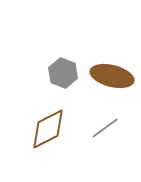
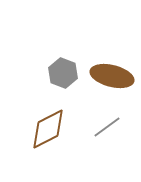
gray line: moved 2 px right, 1 px up
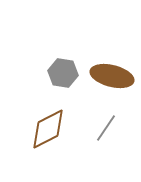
gray hexagon: rotated 12 degrees counterclockwise
gray line: moved 1 px left, 1 px down; rotated 20 degrees counterclockwise
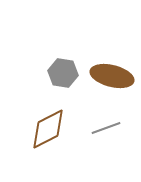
gray line: rotated 36 degrees clockwise
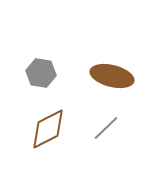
gray hexagon: moved 22 px left
gray line: rotated 24 degrees counterclockwise
